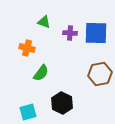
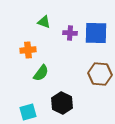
orange cross: moved 1 px right, 2 px down; rotated 21 degrees counterclockwise
brown hexagon: rotated 15 degrees clockwise
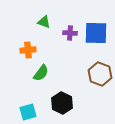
brown hexagon: rotated 15 degrees clockwise
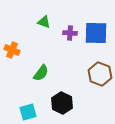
orange cross: moved 16 px left; rotated 28 degrees clockwise
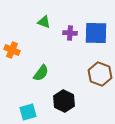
black hexagon: moved 2 px right, 2 px up
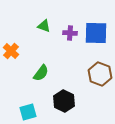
green triangle: moved 4 px down
orange cross: moved 1 px left, 1 px down; rotated 21 degrees clockwise
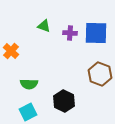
green semicircle: moved 12 px left, 11 px down; rotated 54 degrees clockwise
cyan square: rotated 12 degrees counterclockwise
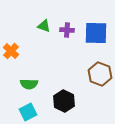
purple cross: moved 3 px left, 3 px up
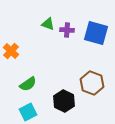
green triangle: moved 4 px right, 2 px up
blue square: rotated 15 degrees clockwise
brown hexagon: moved 8 px left, 9 px down
green semicircle: moved 1 px left; rotated 36 degrees counterclockwise
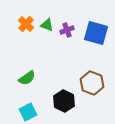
green triangle: moved 1 px left, 1 px down
purple cross: rotated 24 degrees counterclockwise
orange cross: moved 15 px right, 27 px up
green semicircle: moved 1 px left, 6 px up
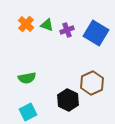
blue square: rotated 15 degrees clockwise
green semicircle: rotated 24 degrees clockwise
brown hexagon: rotated 15 degrees clockwise
black hexagon: moved 4 px right, 1 px up
